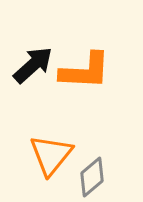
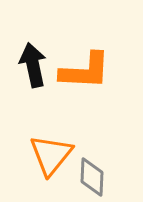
black arrow: rotated 60 degrees counterclockwise
gray diamond: rotated 48 degrees counterclockwise
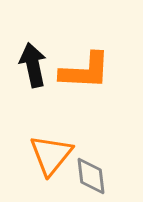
gray diamond: moved 1 px left, 1 px up; rotated 9 degrees counterclockwise
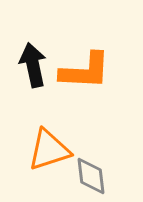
orange triangle: moved 2 px left, 5 px up; rotated 33 degrees clockwise
